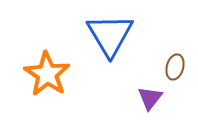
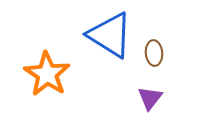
blue triangle: rotated 27 degrees counterclockwise
brown ellipse: moved 21 px left, 14 px up; rotated 20 degrees counterclockwise
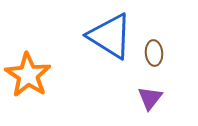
blue triangle: moved 1 px down
orange star: moved 19 px left, 1 px down
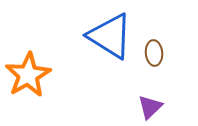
orange star: rotated 9 degrees clockwise
purple triangle: moved 9 px down; rotated 8 degrees clockwise
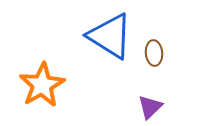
orange star: moved 14 px right, 10 px down
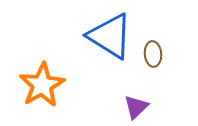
brown ellipse: moved 1 px left, 1 px down
purple triangle: moved 14 px left
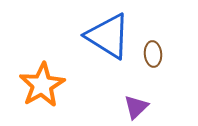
blue triangle: moved 2 px left
